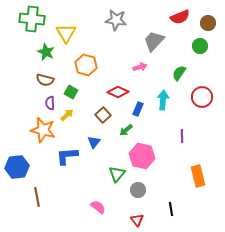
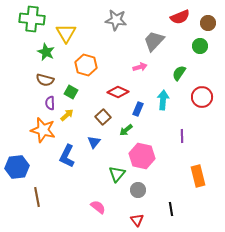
brown square: moved 2 px down
blue L-shape: rotated 60 degrees counterclockwise
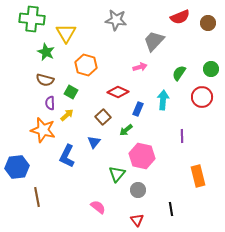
green circle: moved 11 px right, 23 px down
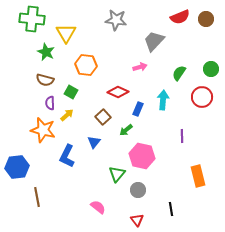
brown circle: moved 2 px left, 4 px up
orange hexagon: rotated 10 degrees counterclockwise
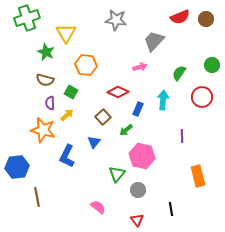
green cross: moved 5 px left, 1 px up; rotated 25 degrees counterclockwise
green circle: moved 1 px right, 4 px up
